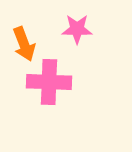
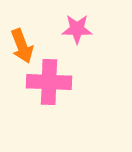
orange arrow: moved 2 px left, 2 px down
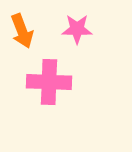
orange arrow: moved 15 px up
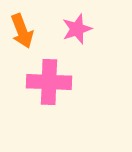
pink star: rotated 20 degrees counterclockwise
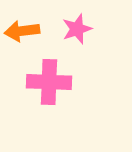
orange arrow: rotated 104 degrees clockwise
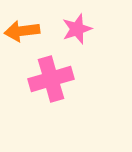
pink cross: moved 2 px right, 3 px up; rotated 18 degrees counterclockwise
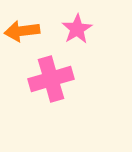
pink star: rotated 12 degrees counterclockwise
